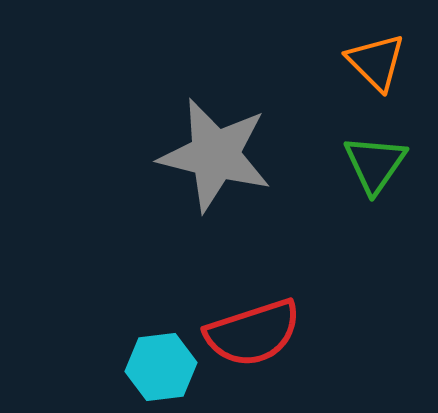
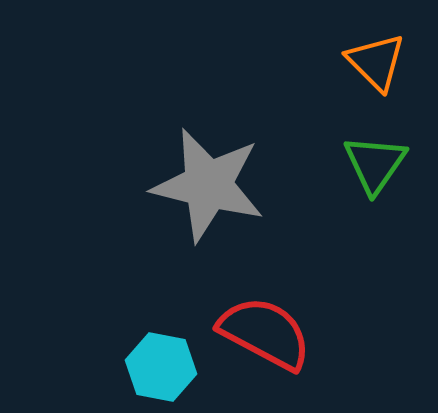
gray star: moved 7 px left, 30 px down
red semicircle: moved 12 px right; rotated 134 degrees counterclockwise
cyan hexagon: rotated 18 degrees clockwise
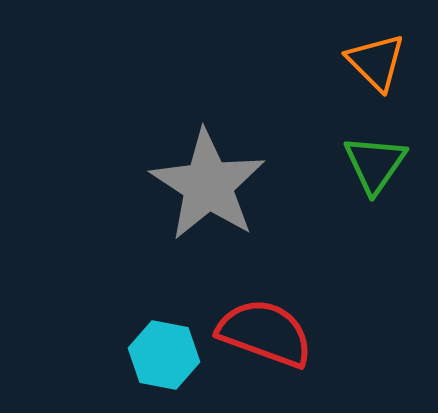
gray star: rotated 19 degrees clockwise
red semicircle: rotated 8 degrees counterclockwise
cyan hexagon: moved 3 px right, 12 px up
